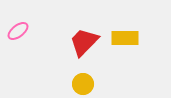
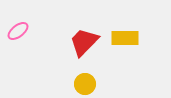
yellow circle: moved 2 px right
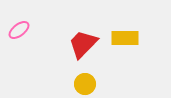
pink ellipse: moved 1 px right, 1 px up
red trapezoid: moved 1 px left, 2 px down
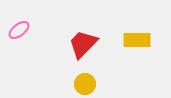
yellow rectangle: moved 12 px right, 2 px down
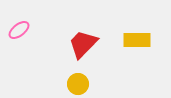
yellow circle: moved 7 px left
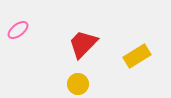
pink ellipse: moved 1 px left
yellow rectangle: moved 16 px down; rotated 32 degrees counterclockwise
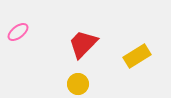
pink ellipse: moved 2 px down
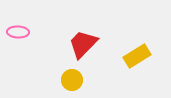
pink ellipse: rotated 40 degrees clockwise
yellow circle: moved 6 px left, 4 px up
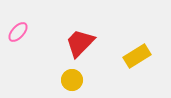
pink ellipse: rotated 50 degrees counterclockwise
red trapezoid: moved 3 px left, 1 px up
